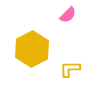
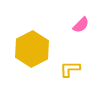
pink semicircle: moved 13 px right, 10 px down
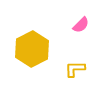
yellow L-shape: moved 5 px right
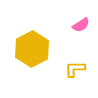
pink semicircle: rotated 12 degrees clockwise
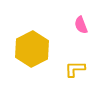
pink semicircle: rotated 102 degrees clockwise
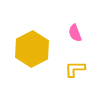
pink semicircle: moved 6 px left, 8 px down
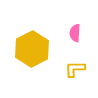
pink semicircle: rotated 24 degrees clockwise
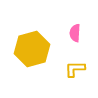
yellow hexagon: rotated 12 degrees clockwise
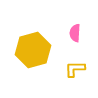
yellow hexagon: moved 1 px right, 1 px down
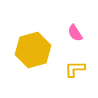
pink semicircle: rotated 36 degrees counterclockwise
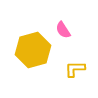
pink semicircle: moved 12 px left, 3 px up
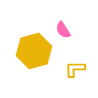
yellow hexagon: moved 1 px right, 1 px down
